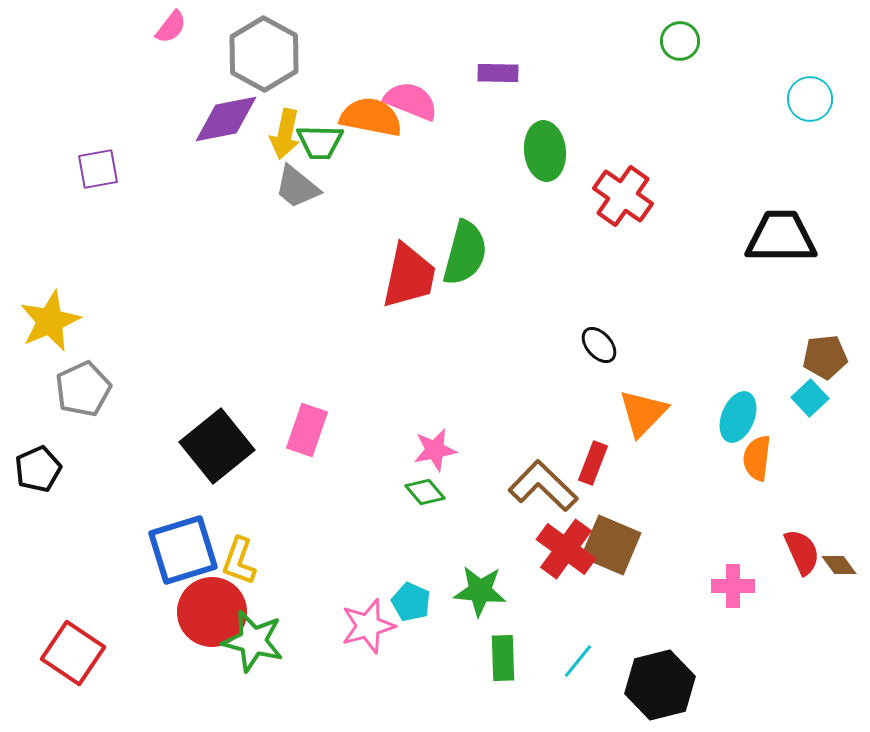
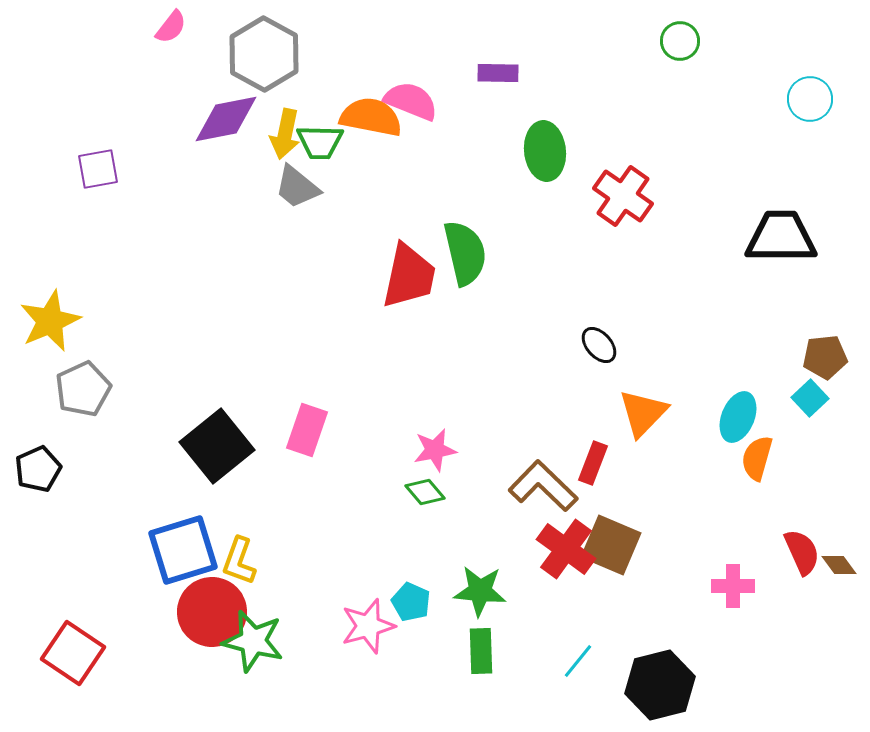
green semicircle at (465, 253): rotated 28 degrees counterclockwise
orange semicircle at (757, 458): rotated 9 degrees clockwise
green rectangle at (503, 658): moved 22 px left, 7 px up
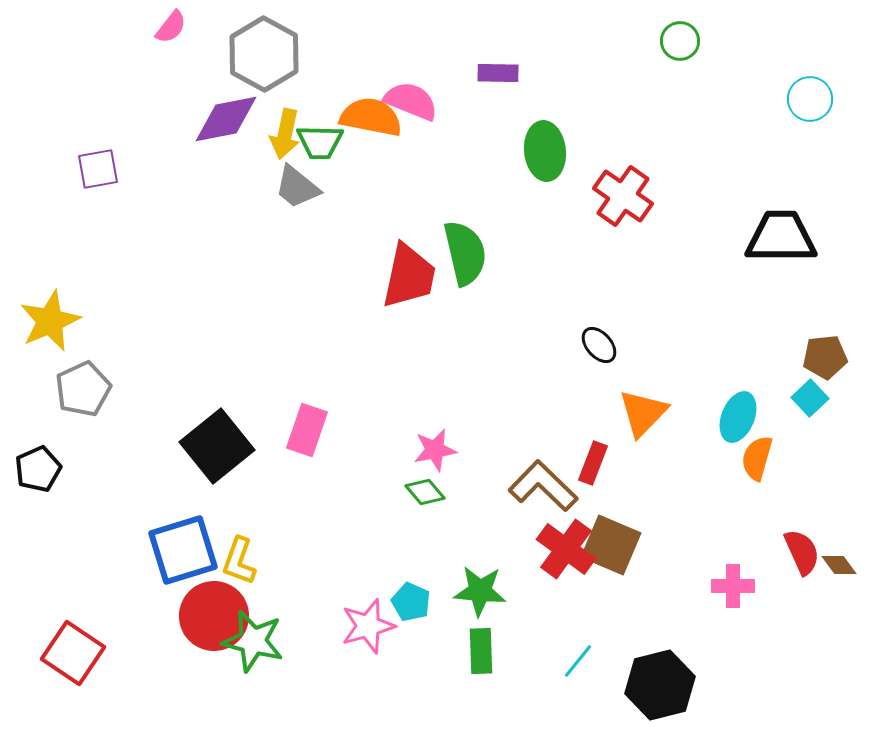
red circle at (212, 612): moved 2 px right, 4 px down
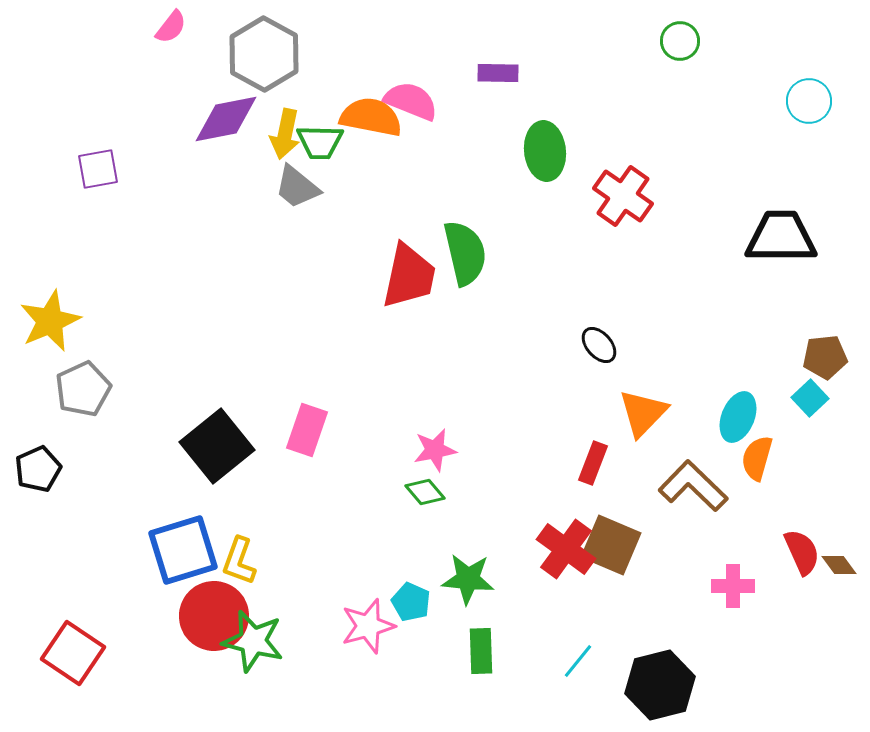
cyan circle at (810, 99): moved 1 px left, 2 px down
brown L-shape at (543, 486): moved 150 px right
green star at (480, 591): moved 12 px left, 12 px up
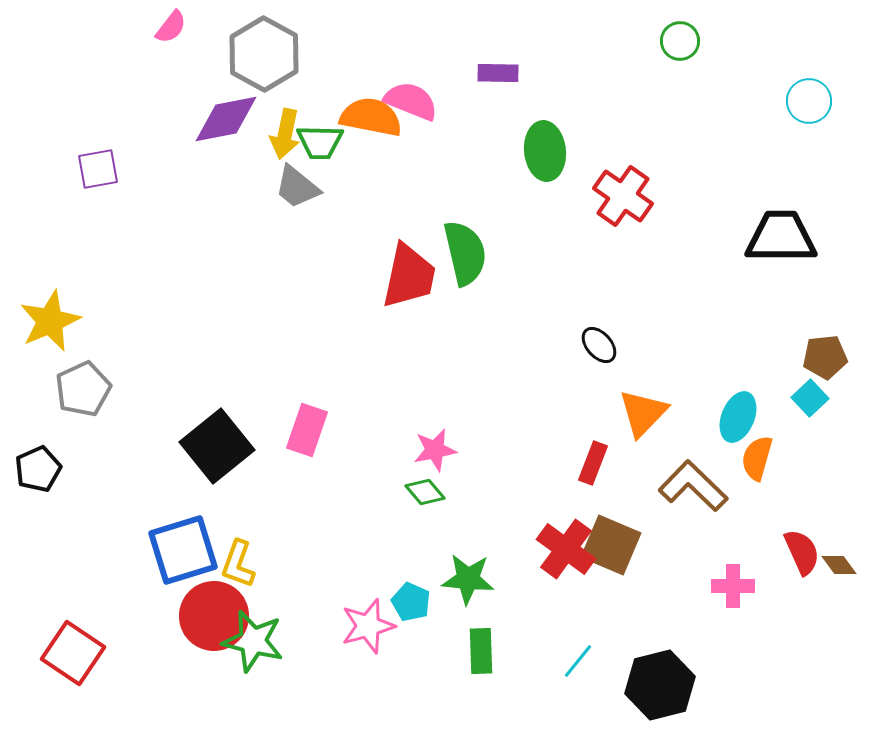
yellow L-shape at (239, 561): moved 1 px left, 3 px down
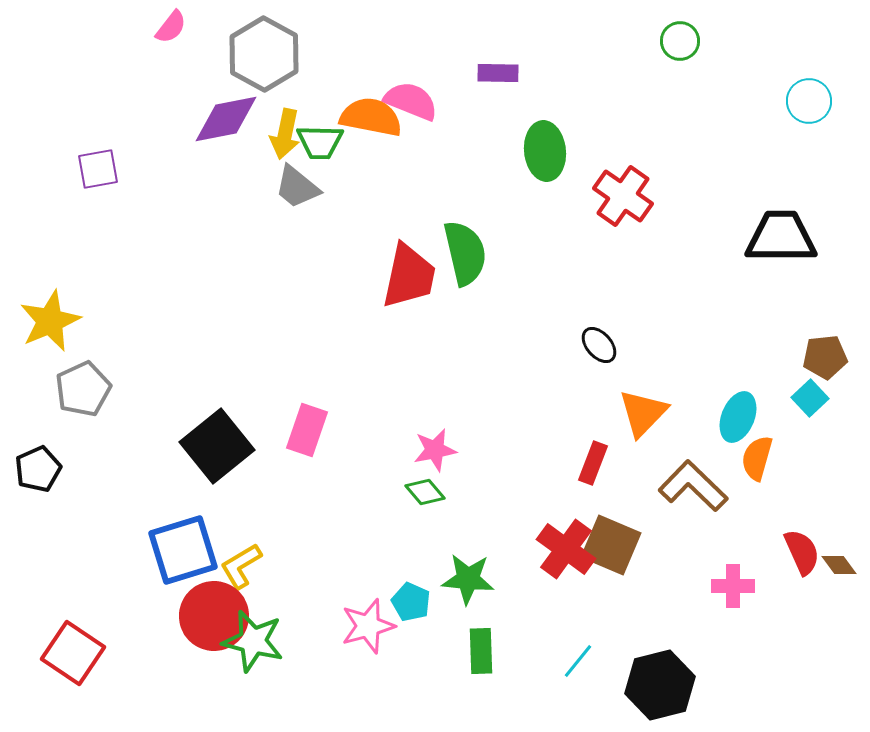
yellow L-shape at (238, 564): moved 3 px right, 2 px down; rotated 39 degrees clockwise
